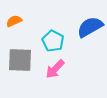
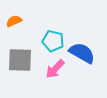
blue semicircle: moved 8 px left, 26 px down; rotated 60 degrees clockwise
cyan pentagon: rotated 15 degrees counterclockwise
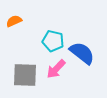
blue semicircle: rotated 8 degrees clockwise
gray square: moved 5 px right, 15 px down
pink arrow: moved 1 px right
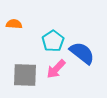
orange semicircle: moved 3 px down; rotated 28 degrees clockwise
cyan pentagon: rotated 25 degrees clockwise
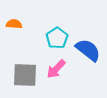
cyan pentagon: moved 4 px right, 3 px up
blue semicircle: moved 6 px right, 3 px up
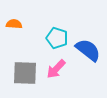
cyan pentagon: rotated 20 degrees counterclockwise
gray square: moved 2 px up
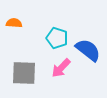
orange semicircle: moved 1 px up
pink arrow: moved 5 px right, 1 px up
gray square: moved 1 px left
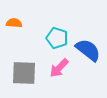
pink arrow: moved 2 px left
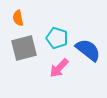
orange semicircle: moved 4 px right, 5 px up; rotated 105 degrees counterclockwise
gray square: moved 25 px up; rotated 16 degrees counterclockwise
